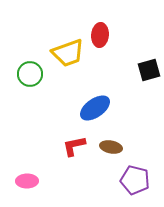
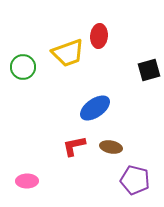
red ellipse: moved 1 px left, 1 px down
green circle: moved 7 px left, 7 px up
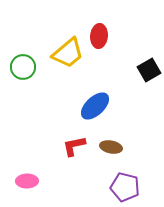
yellow trapezoid: rotated 20 degrees counterclockwise
black square: rotated 15 degrees counterclockwise
blue ellipse: moved 2 px up; rotated 8 degrees counterclockwise
purple pentagon: moved 10 px left, 7 px down
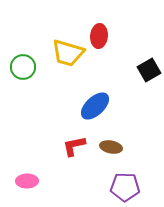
yellow trapezoid: rotated 56 degrees clockwise
purple pentagon: rotated 12 degrees counterclockwise
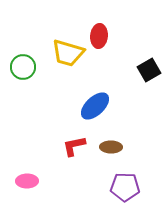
brown ellipse: rotated 10 degrees counterclockwise
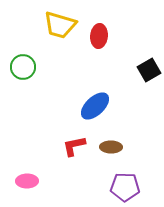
yellow trapezoid: moved 8 px left, 28 px up
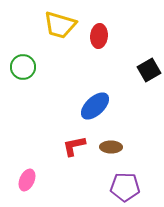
pink ellipse: moved 1 px up; rotated 65 degrees counterclockwise
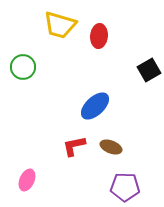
brown ellipse: rotated 20 degrees clockwise
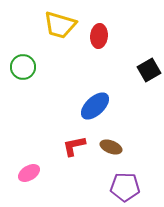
pink ellipse: moved 2 px right, 7 px up; rotated 35 degrees clockwise
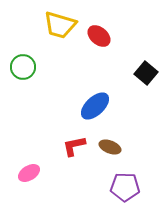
red ellipse: rotated 55 degrees counterclockwise
black square: moved 3 px left, 3 px down; rotated 20 degrees counterclockwise
brown ellipse: moved 1 px left
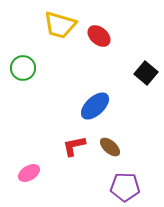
green circle: moved 1 px down
brown ellipse: rotated 20 degrees clockwise
